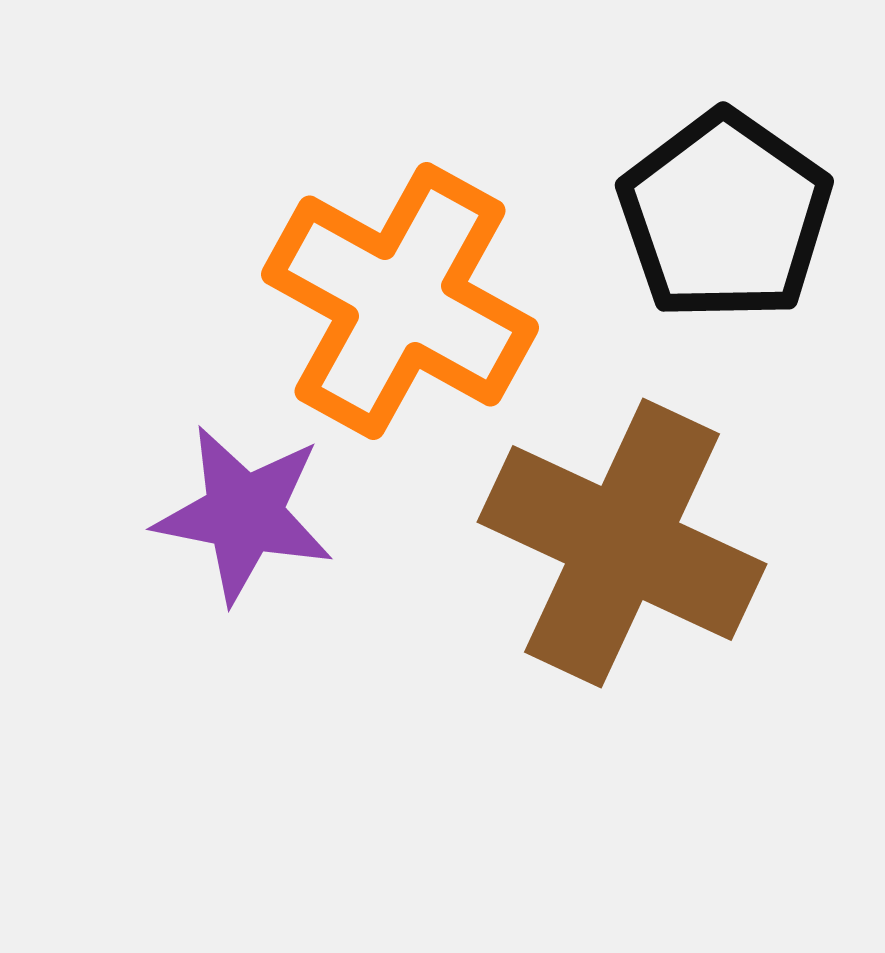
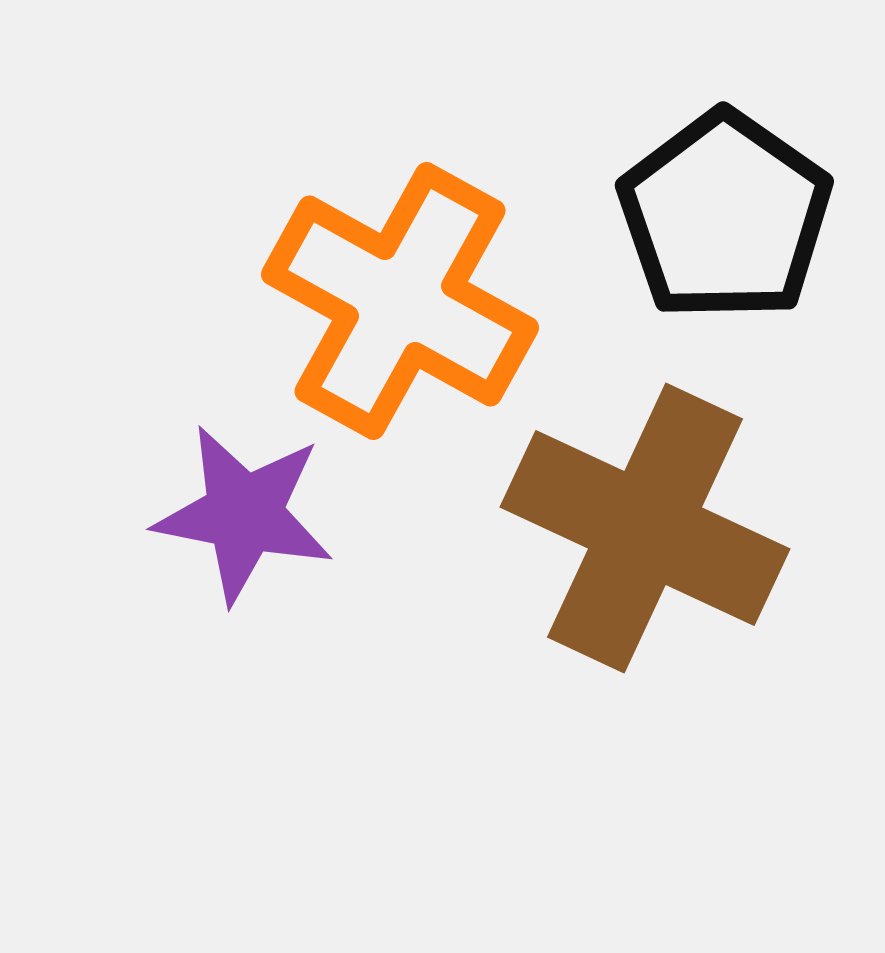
brown cross: moved 23 px right, 15 px up
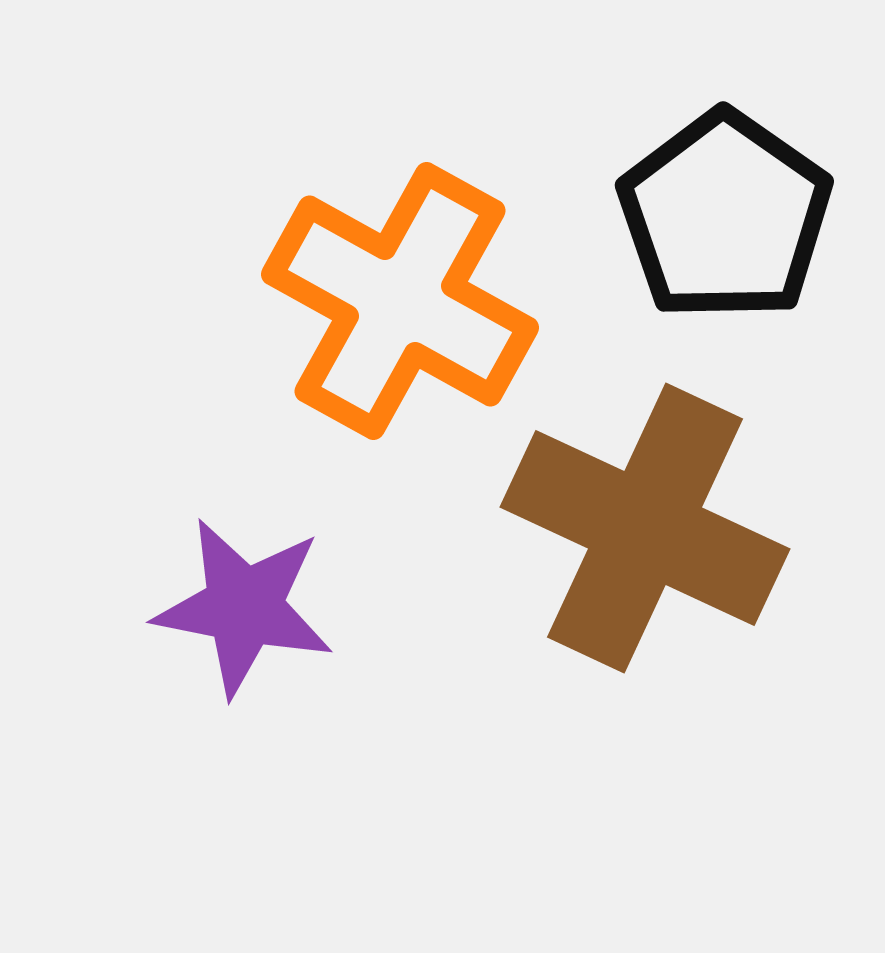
purple star: moved 93 px down
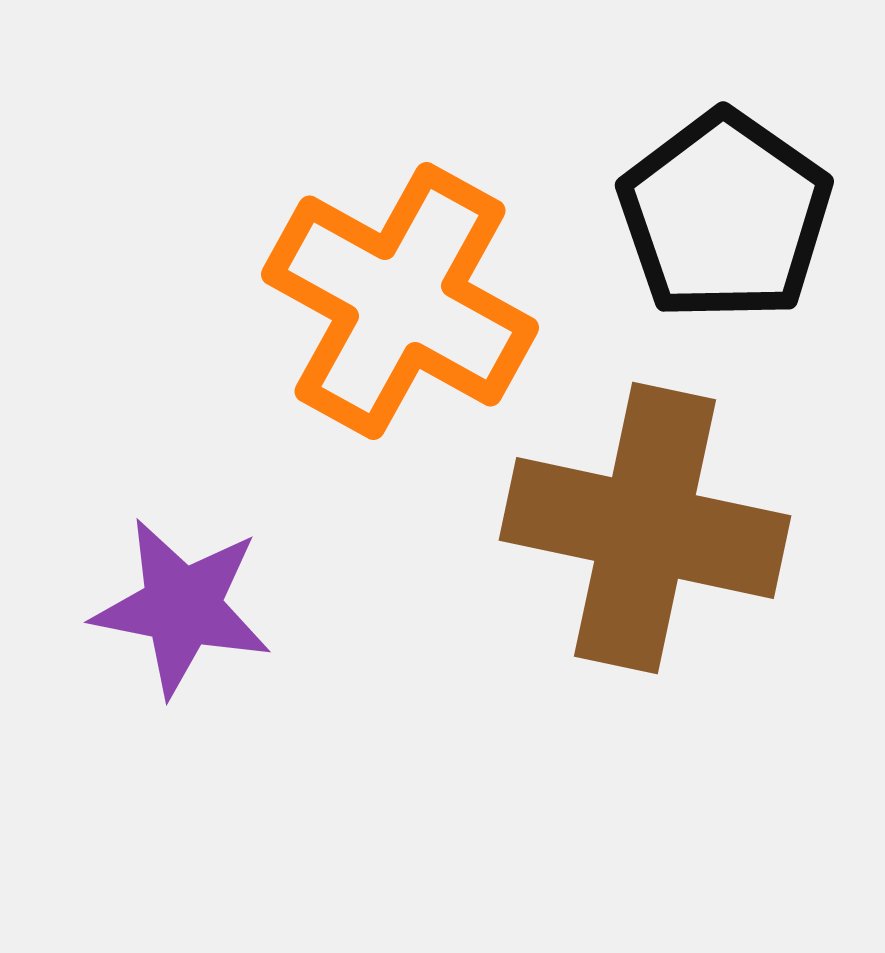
brown cross: rotated 13 degrees counterclockwise
purple star: moved 62 px left
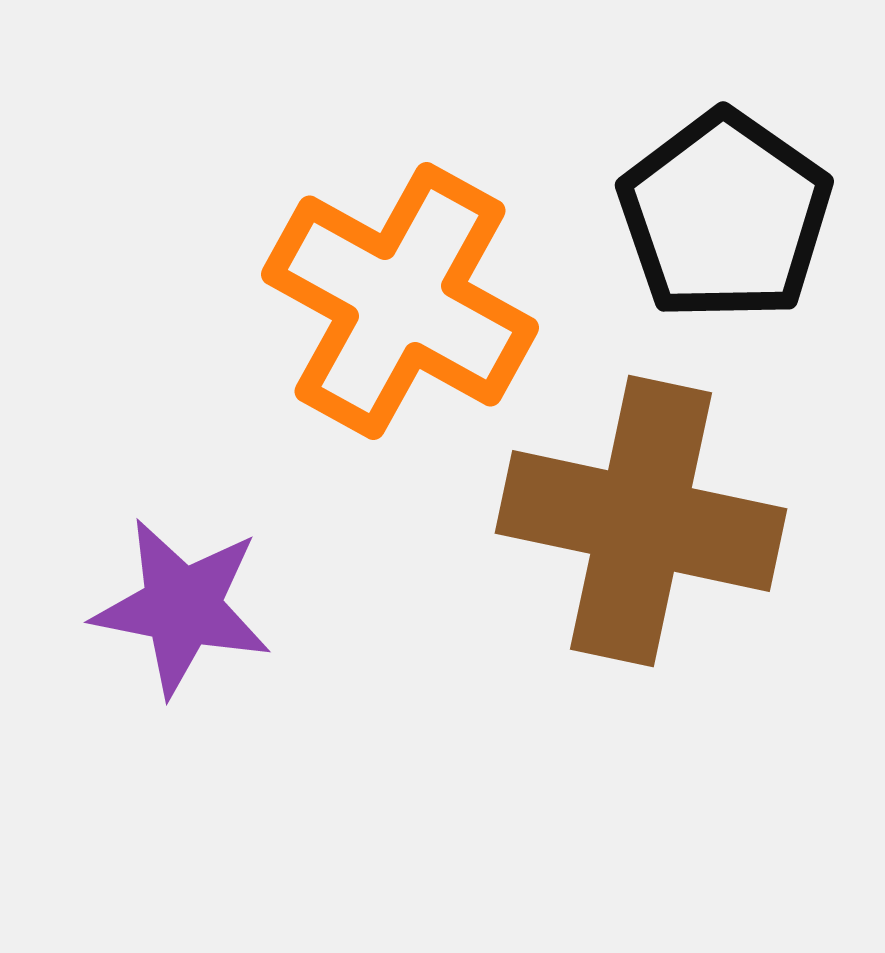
brown cross: moved 4 px left, 7 px up
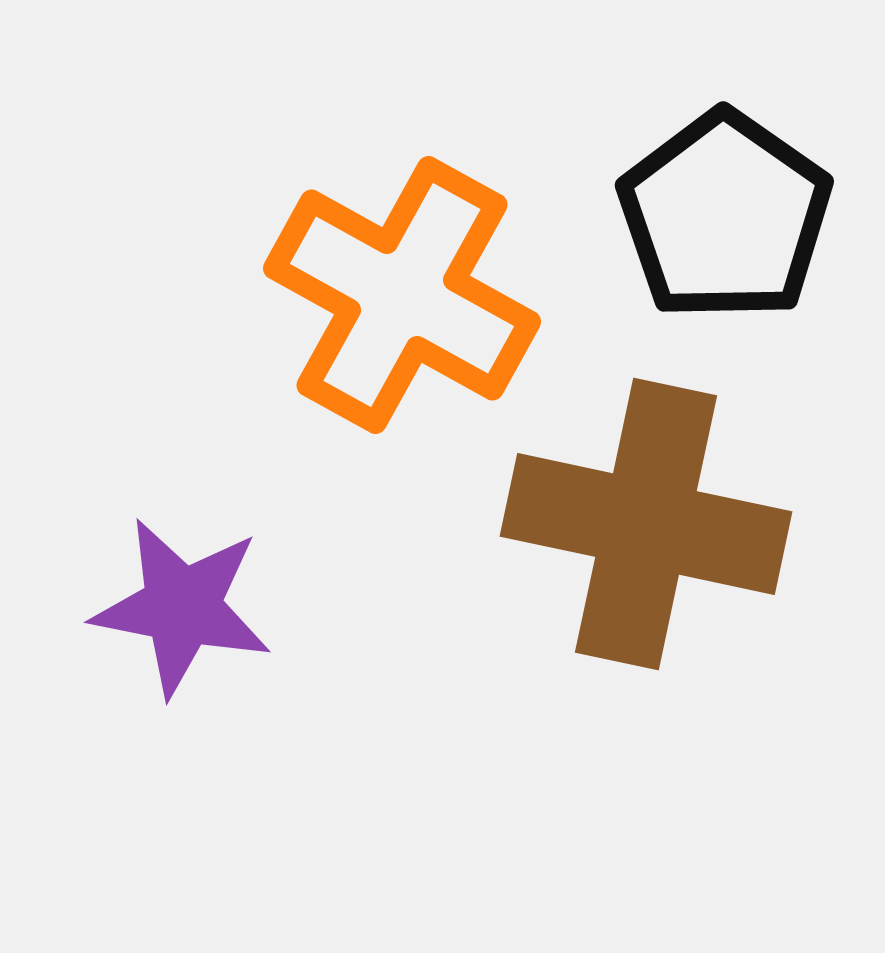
orange cross: moved 2 px right, 6 px up
brown cross: moved 5 px right, 3 px down
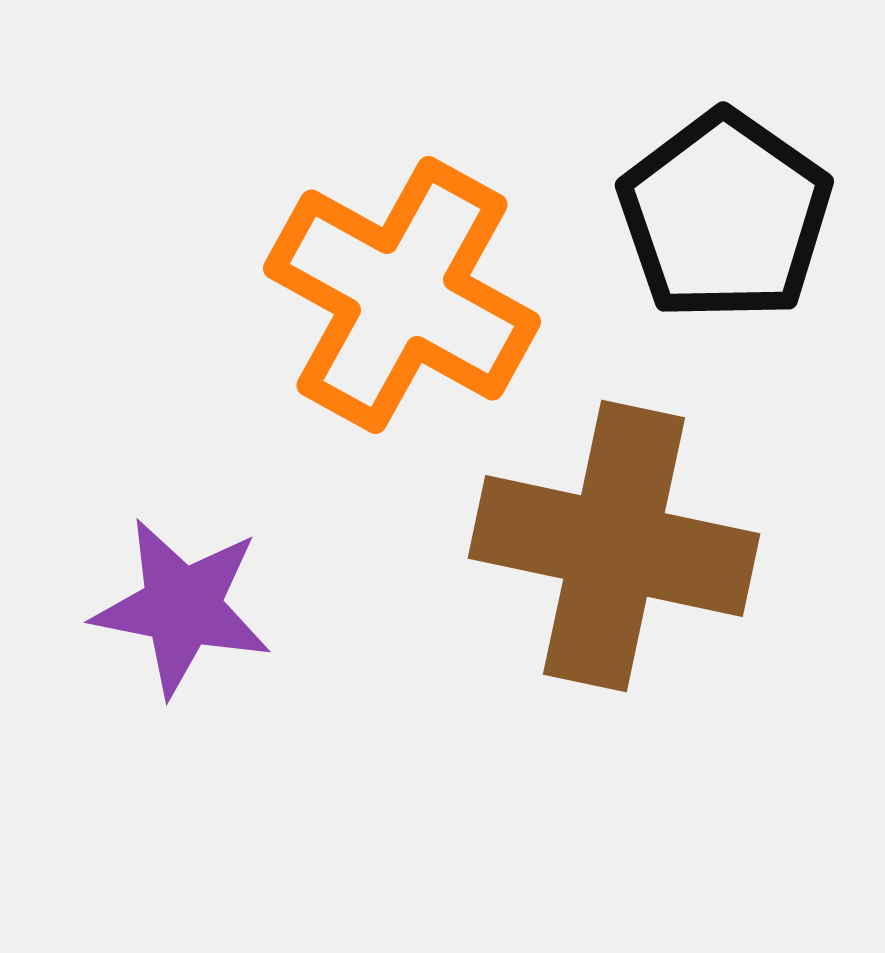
brown cross: moved 32 px left, 22 px down
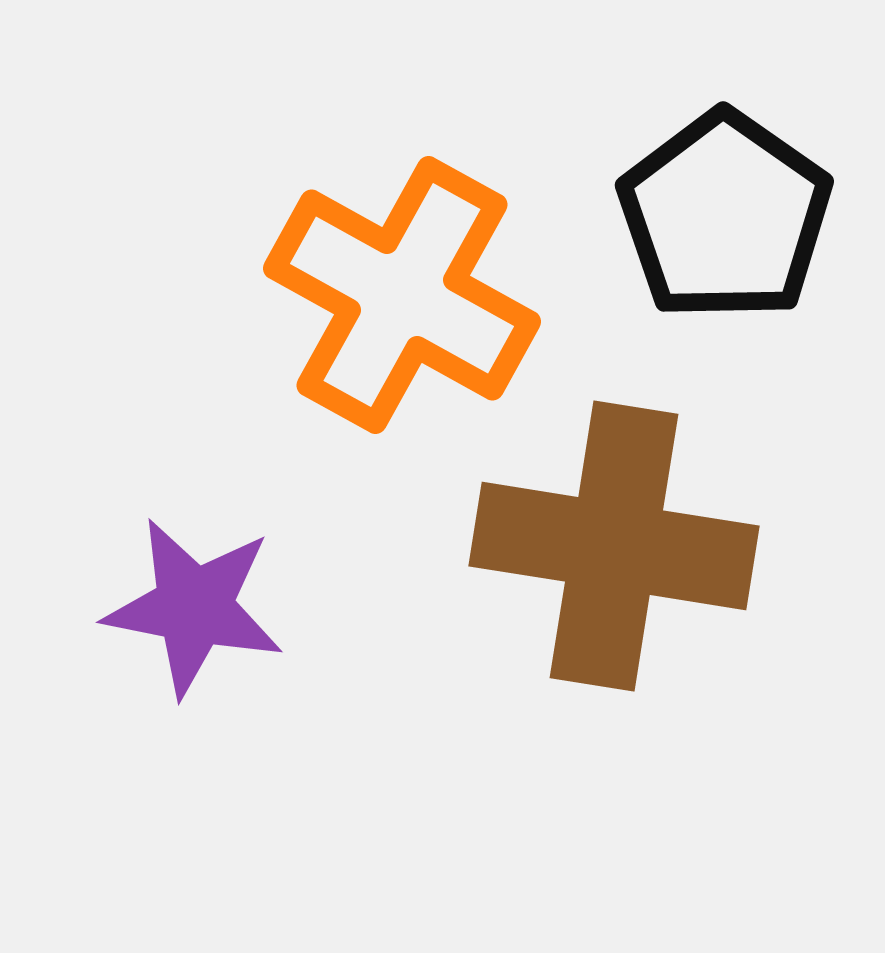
brown cross: rotated 3 degrees counterclockwise
purple star: moved 12 px right
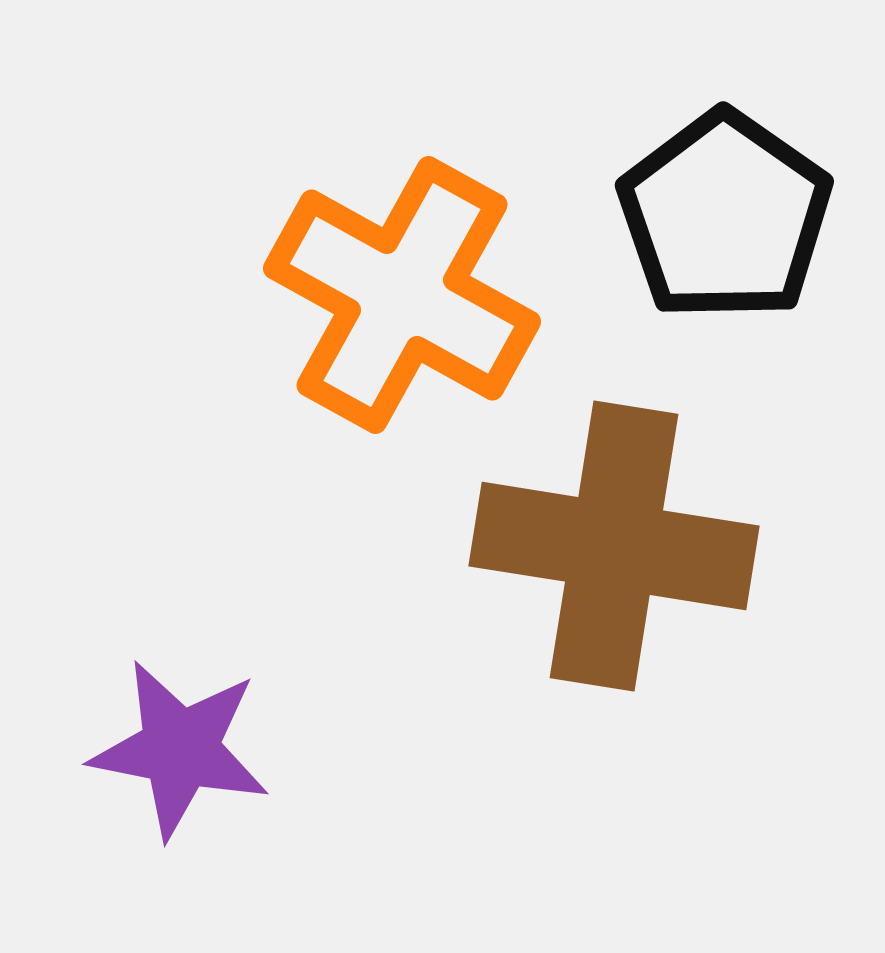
purple star: moved 14 px left, 142 px down
